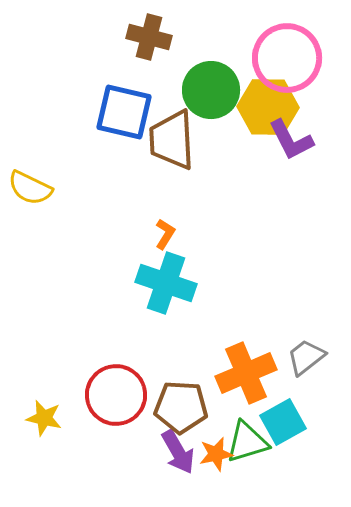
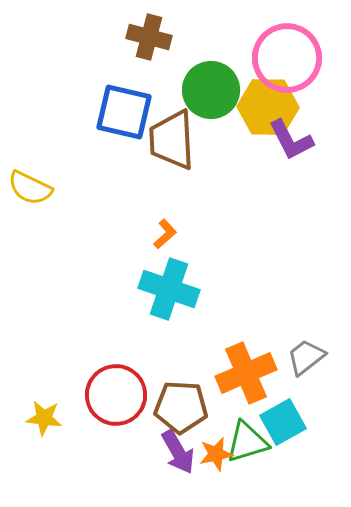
orange L-shape: rotated 16 degrees clockwise
cyan cross: moved 3 px right, 6 px down
yellow star: rotated 6 degrees counterclockwise
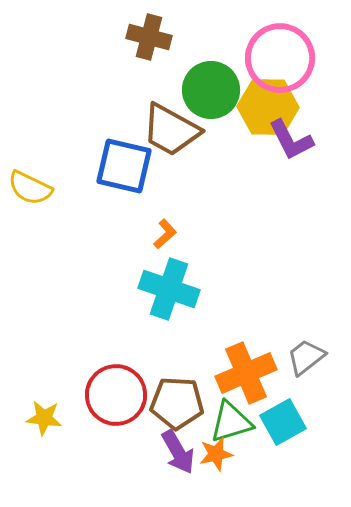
pink circle: moved 7 px left
blue square: moved 54 px down
brown trapezoid: moved 1 px left, 10 px up; rotated 58 degrees counterclockwise
brown pentagon: moved 4 px left, 4 px up
green triangle: moved 16 px left, 20 px up
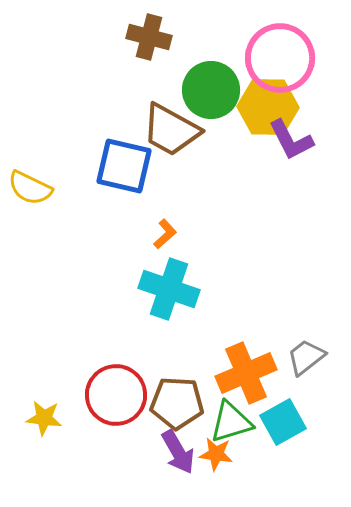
orange star: rotated 20 degrees clockwise
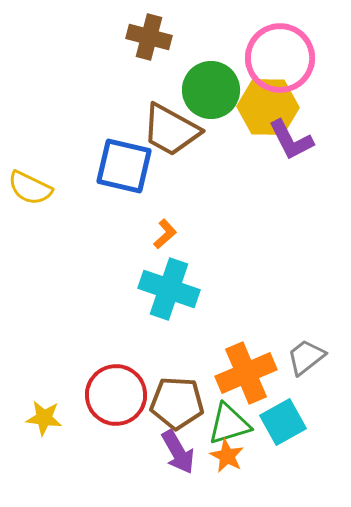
green triangle: moved 2 px left, 2 px down
orange star: moved 11 px right, 2 px down; rotated 20 degrees clockwise
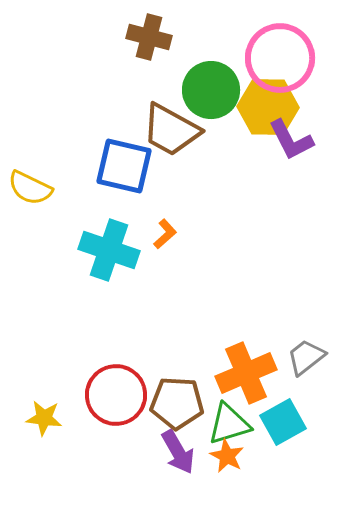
cyan cross: moved 60 px left, 39 px up
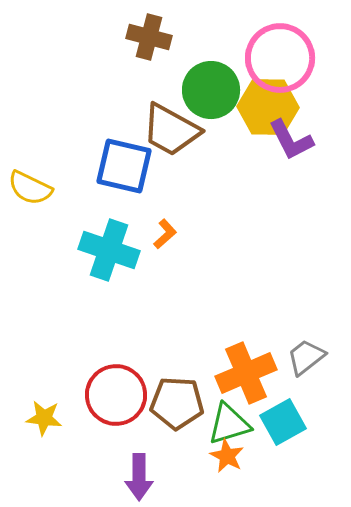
purple arrow: moved 39 px left, 25 px down; rotated 30 degrees clockwise
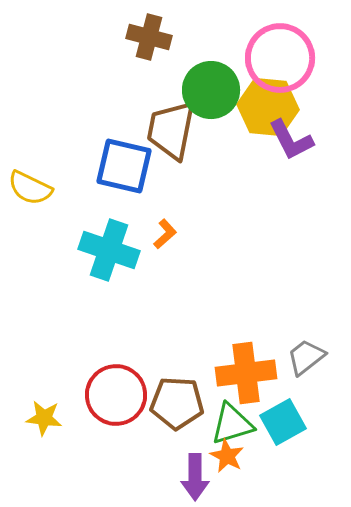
yellow hexagon: rotated 4 degrees clockwise
brown trapezoid: rotated 72 degrees clockwise
orange cross: rotated 16 degrees clockwise
green triangle: moved 3 px right
purple arrow: moved 56 px right
